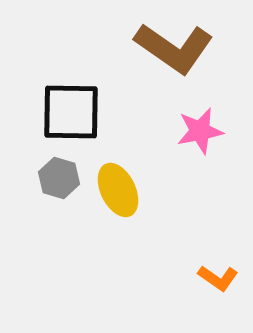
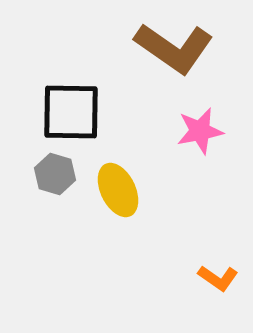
gray hexagon: moved 4 px left, 4 px up
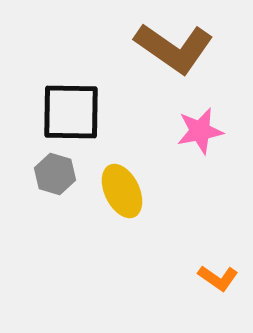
yellow ellipse: moved 4 px right, 1 px down
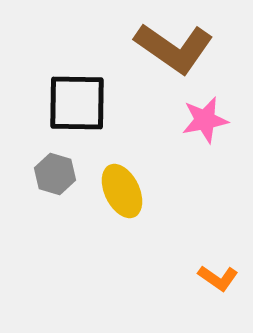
black square: moved 6 px right, 9 px up
pink star: moved 5 px right, 11 px up
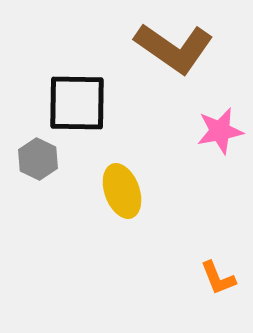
pink star: moved 15 px right, 11 px down
gray hexagon: moved 17 px left, 15 px up; rotated 9 degrees clockwise
yellow ellipse: rotated 6 degrees clockwise
orange L-shape: rotated 33 degrees clockwise
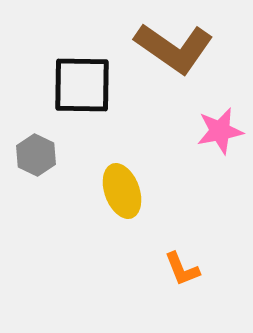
black square: moved 5 px right, 18 px up
gray hexagon: moved 2 px left, 4 px up
orange L-shape: moved 36 px left, 9 px up
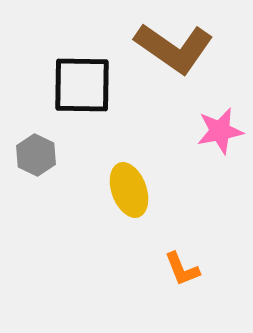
yellow ellipse: moved 7 px right, 1 px up
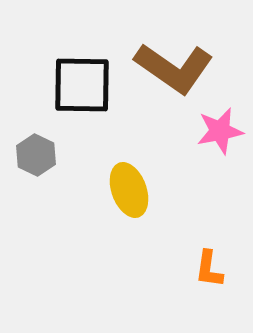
brown L-shape: moved 20 px down
orange L-shape: moved 27 px right; rotated 30 degrees clockwise
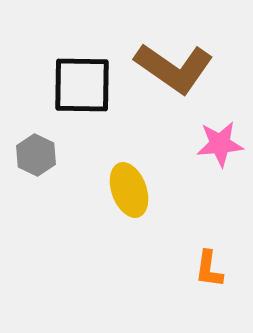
pink star: moved 13 px down; rotated 6 degrees clockwise
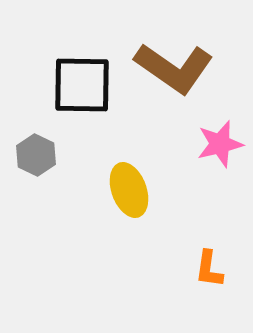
pink star: rotated 9 degrees counterclockwise
